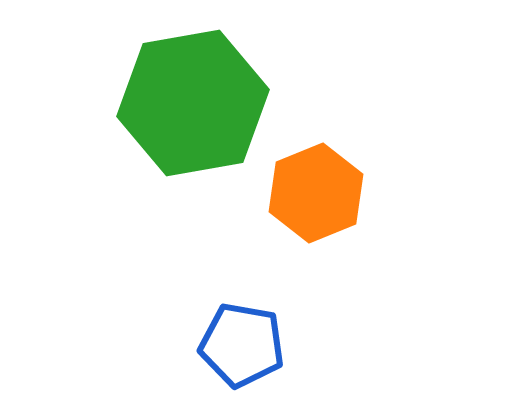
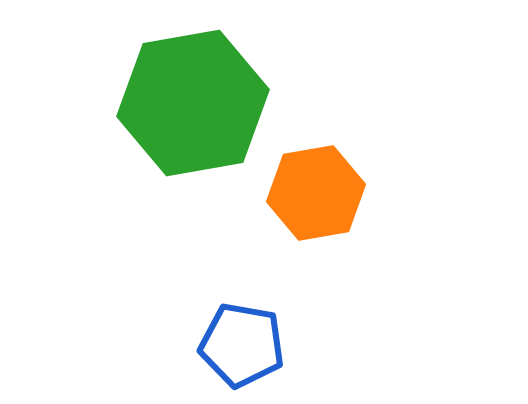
orange hexagon: rotated 12 degrees clockwise
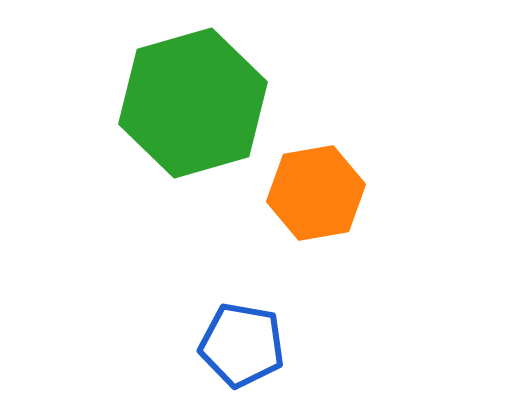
green hexagon: rotated 6 degrees counterclockwise
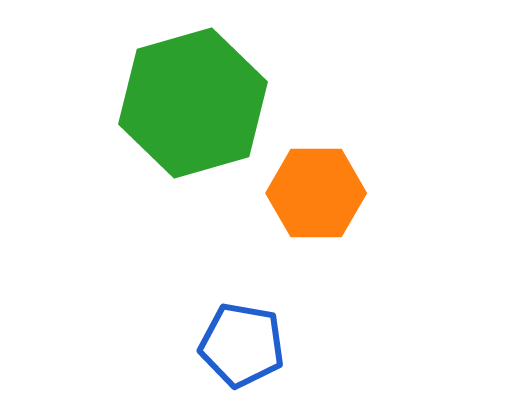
orange hexagon: rotated 10 degrees clockwise
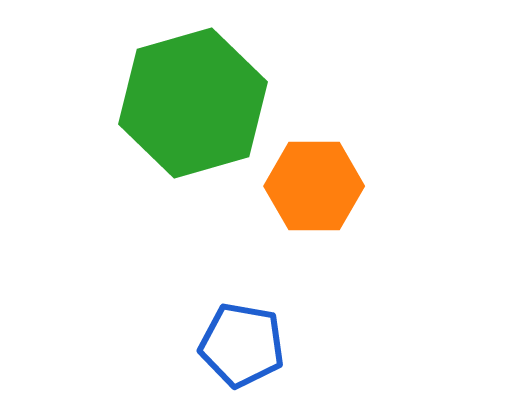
orange hexagon: moved 2 px left, 7 px up
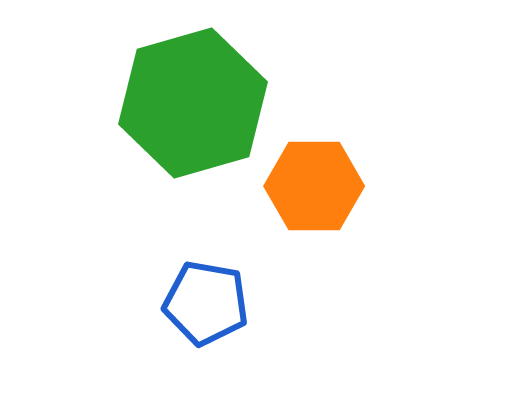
blue pentagon: moved 36 px left, 42 px up
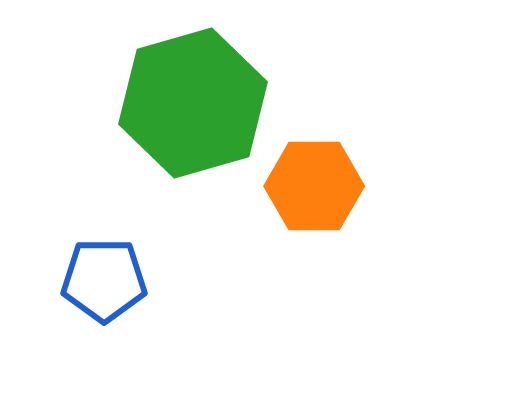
blue pentagon: moved 102 px left, 23 px up; rotated 10 degrees counterclockwise
